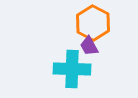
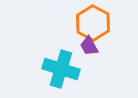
cyan cross: moved 11 px left; rotated 15 degrees clockwise
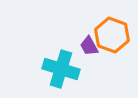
orange hexagon: moved 19 px right, 12 px down; rotated 8 degrees counterclockwise
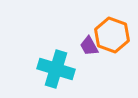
cyan cross: moved 5 px left
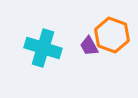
cyan cross: moved 13 px left, 21 px up
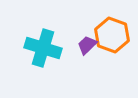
purple trapezoid: moved 2 px left, 1 px up; rotated 75 degrees clockwise
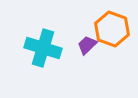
orange hexagon: moved 6 px up
